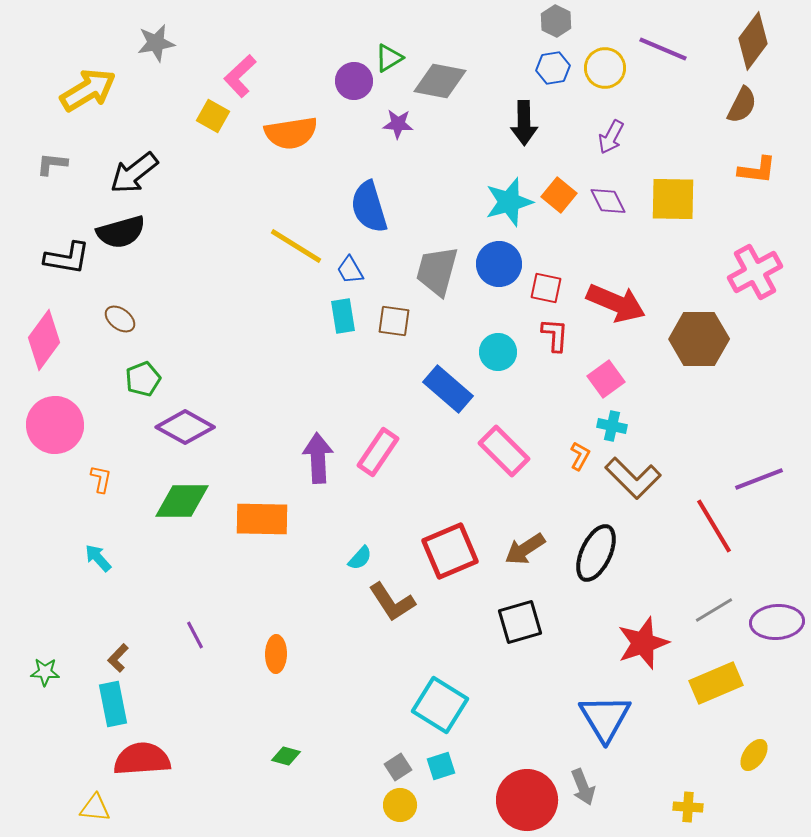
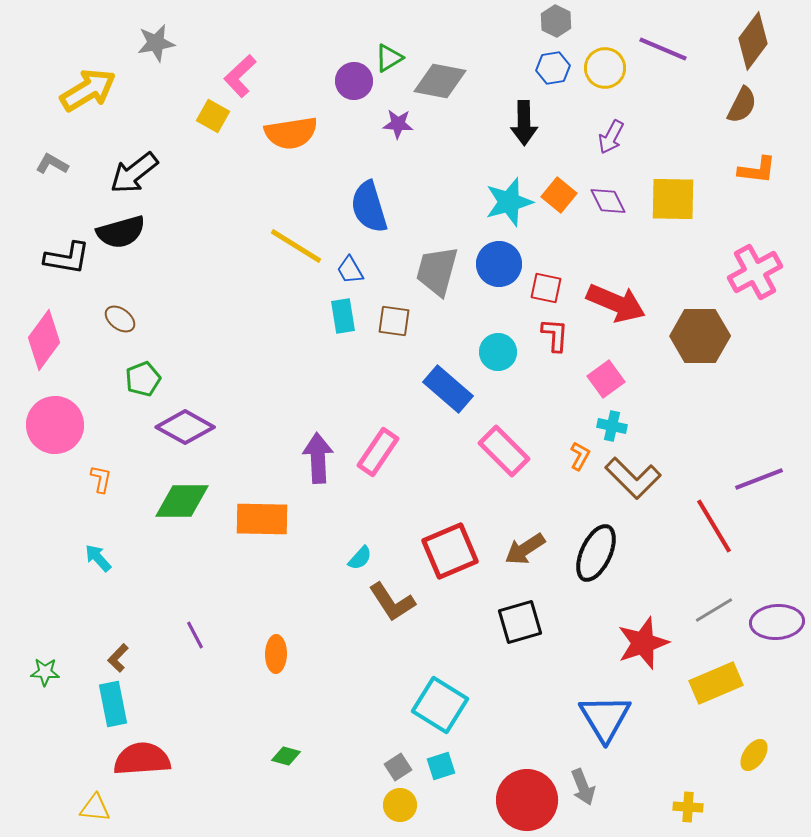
gray L-shape at (52, 164): rotated 24 degrees clockwise
brown hexagon at (699, 339): moved 1 px right, 3 px up
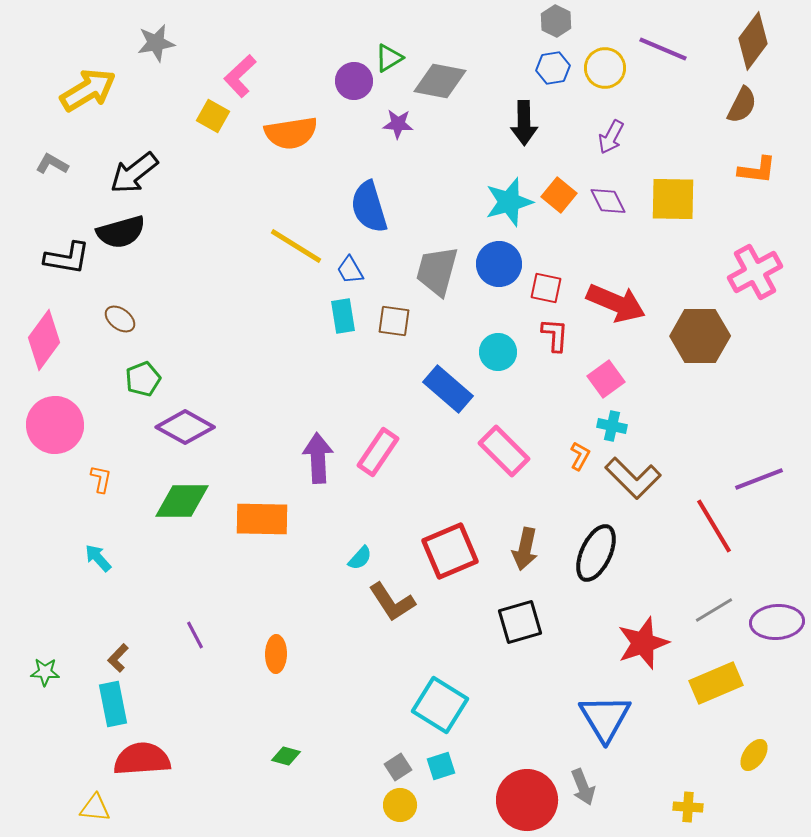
brown arrow at (525, 549): rotated 45 degrees counterclockwise
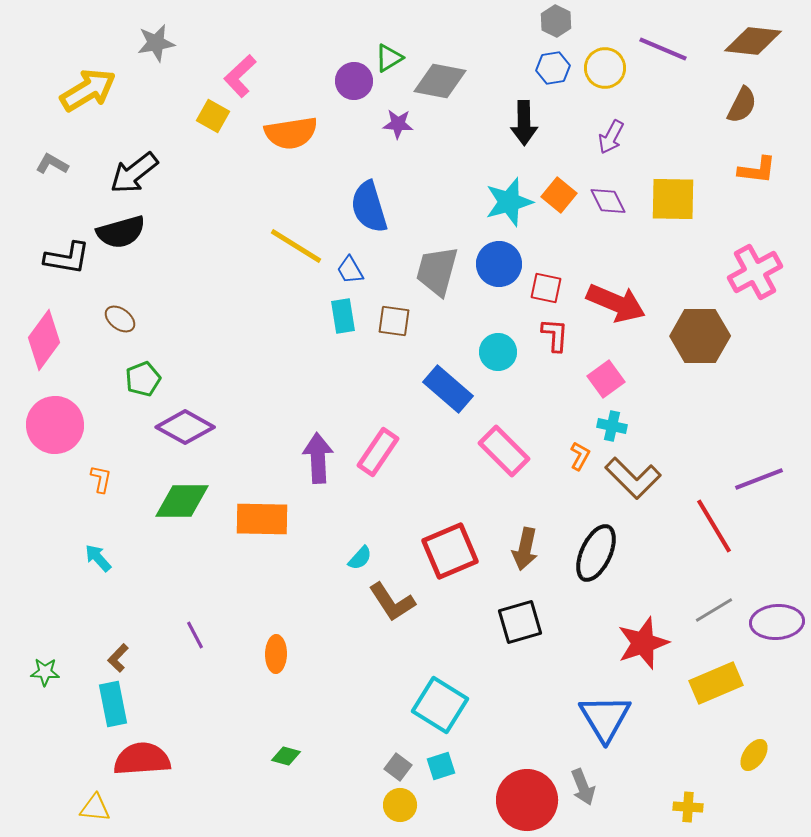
brown diamond at (753, 41): rotated 60 degrees clockwise
gray square at (398, 767): rotated 20 degrees counterclockwise
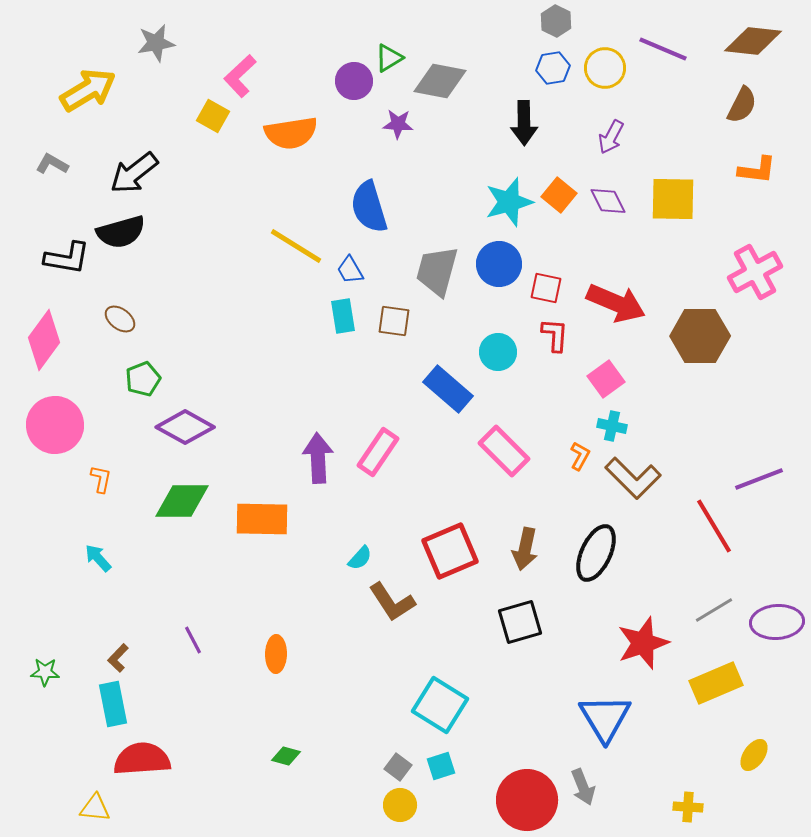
purple line at (195, 635): moved 2 px left, 5 px down
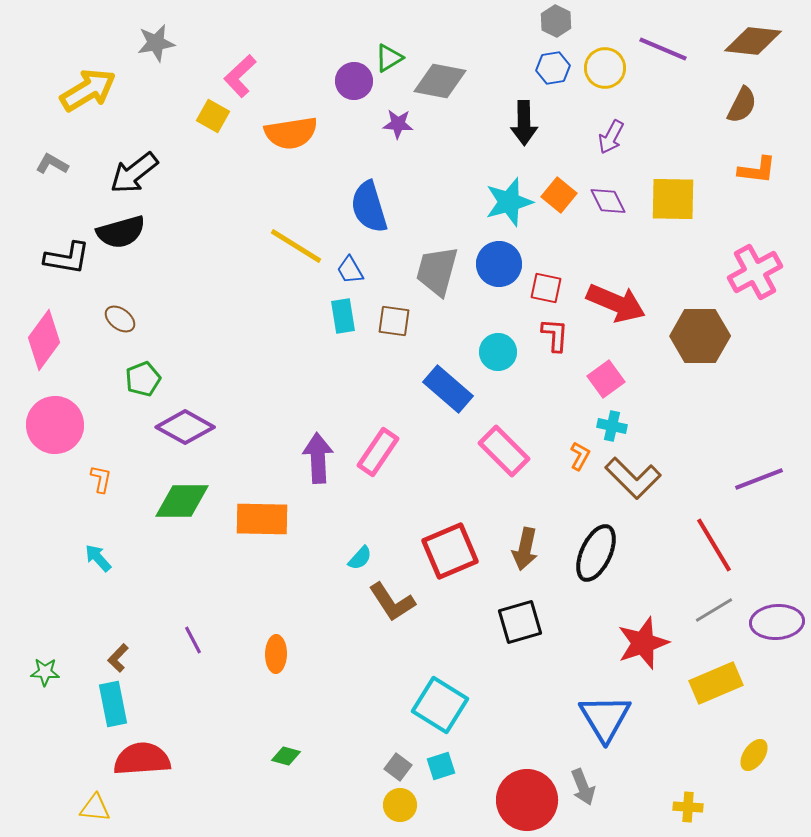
red line at (714, 526): moved 19 px down
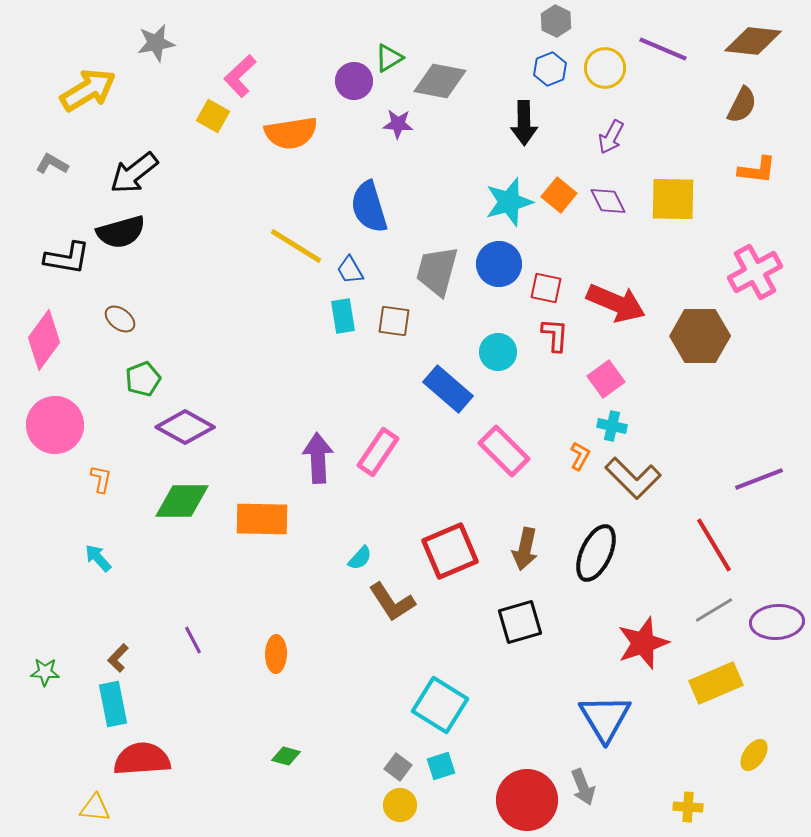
blue hexagon at (553, 68): moved 3 px left, 1 px down; rotated 12 degrees counterclockwise
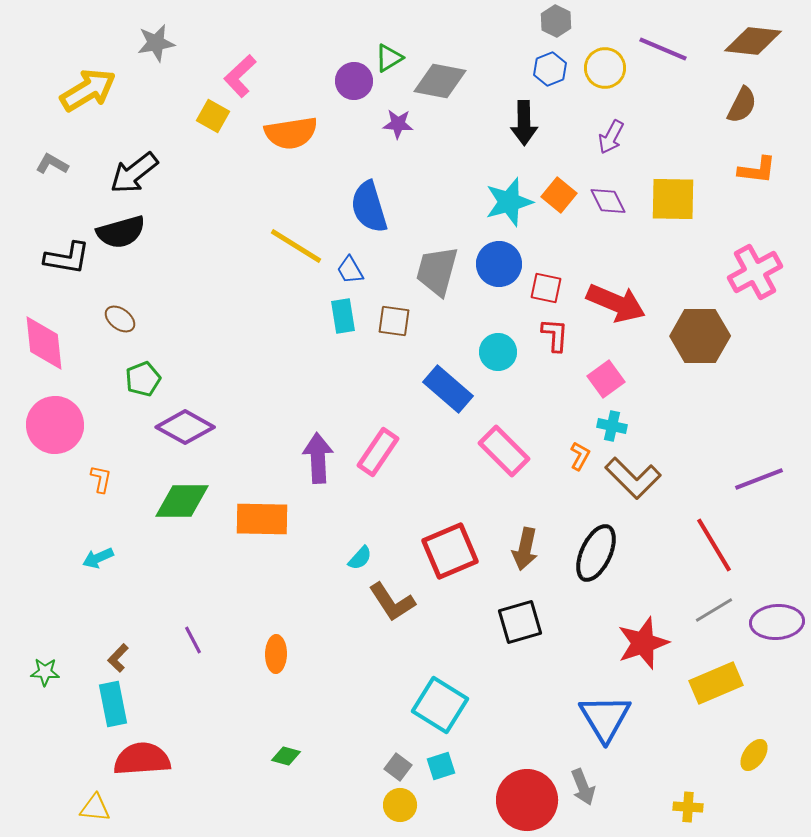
pink diamond at (44, 340): moved 3 px down; rotated 42 degrees counterclockwise
cyan arrow at (98, 558): rotated 72 degrees counterclockwise
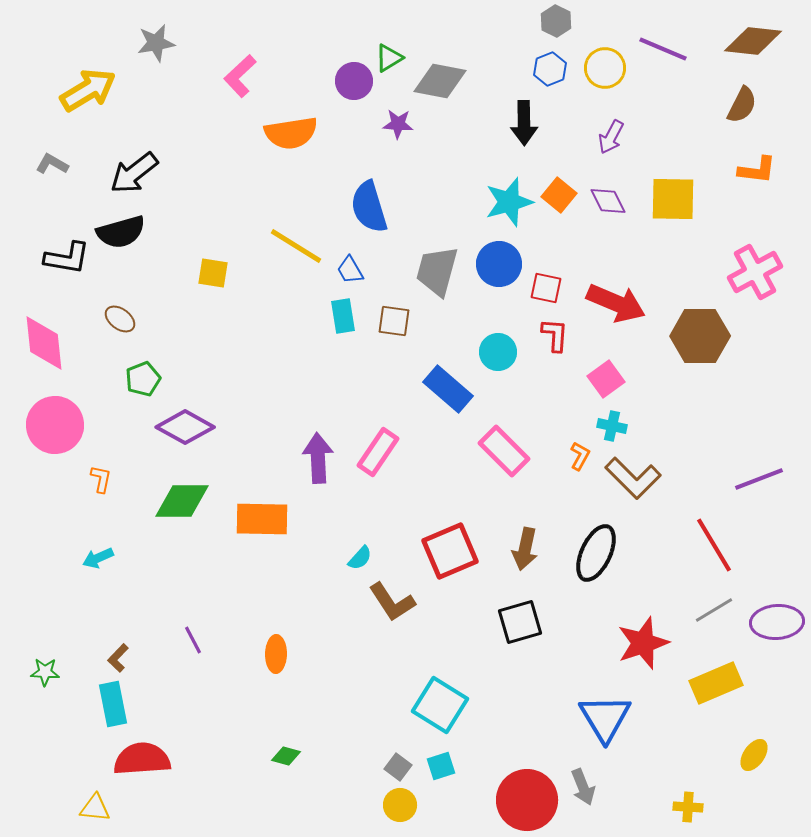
yellow square at (213, 116): moved 157 px down; rotated 20 degrees counterclockwise
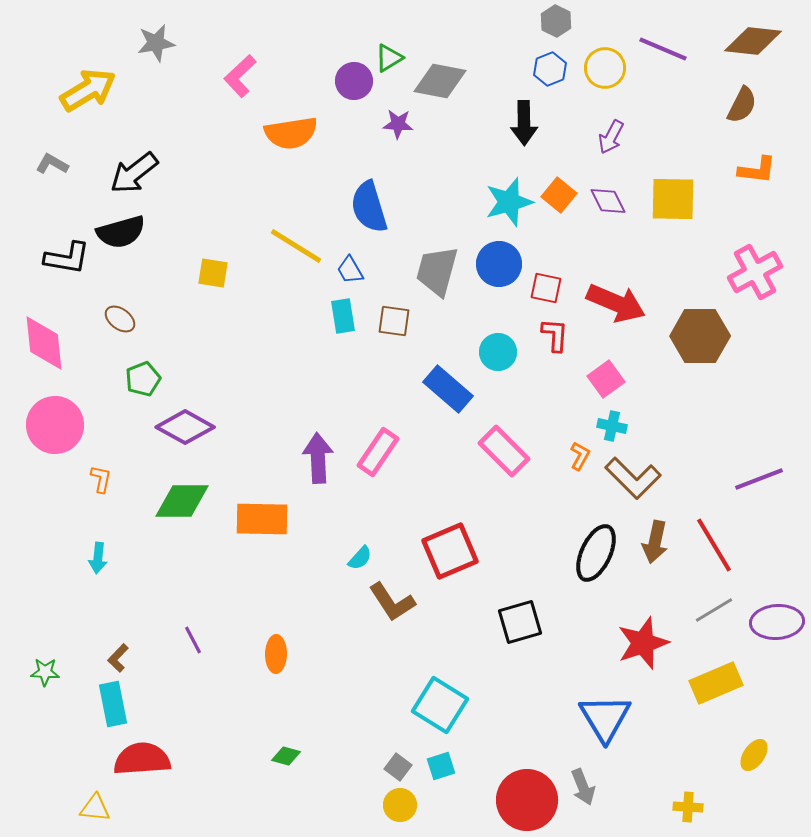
brown arrow at (525, 549): moved 130 px right, 7 px up
cyan arrow at (98, 558): rotated 60 degrees counterclockwise
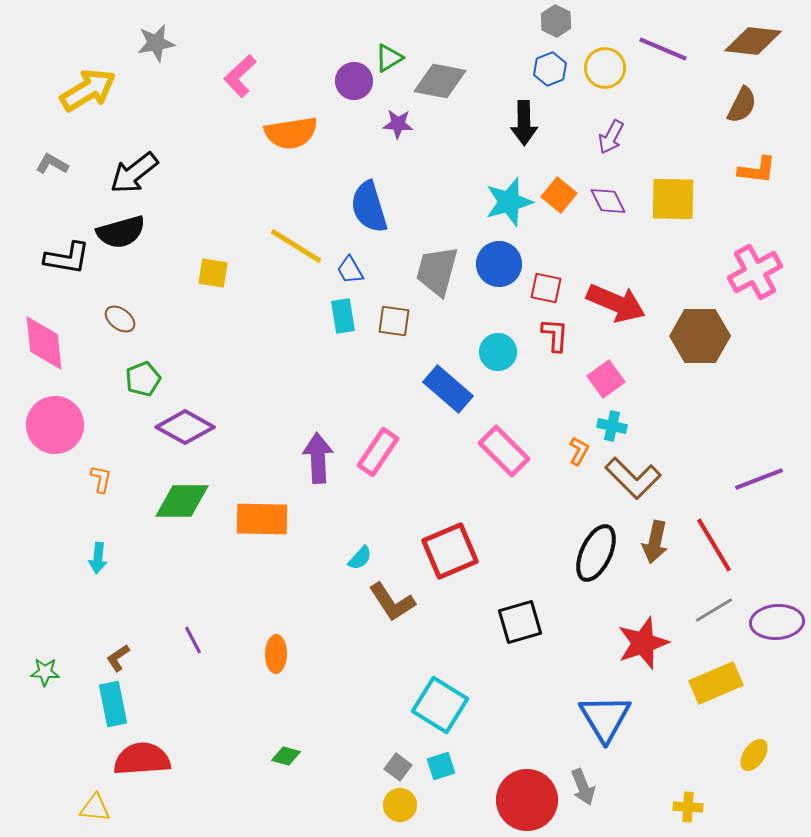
orange L-shape at (580, 456): moved 1 px left, 5 px up
brown L-shape at (118, 658): rotated 12 degrees clockwise
